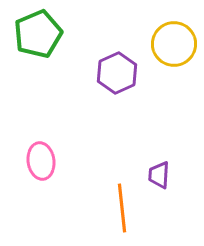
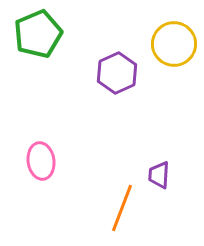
orange line: rotated 27 degrees clockwise
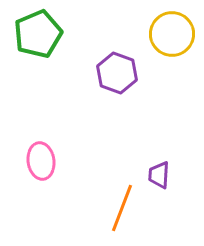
yellow circle: moved 2 px left, 10 px up
purple hexagon: rotated 15 degrees counterclockwise
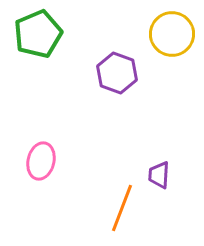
pink ellipse: rotated 21 degrees clockwise
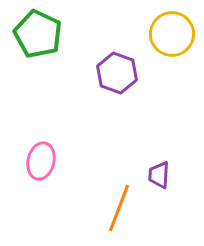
green pentagon: rotated 24 degrees counterclockwise
orange line: moved 3 px left
